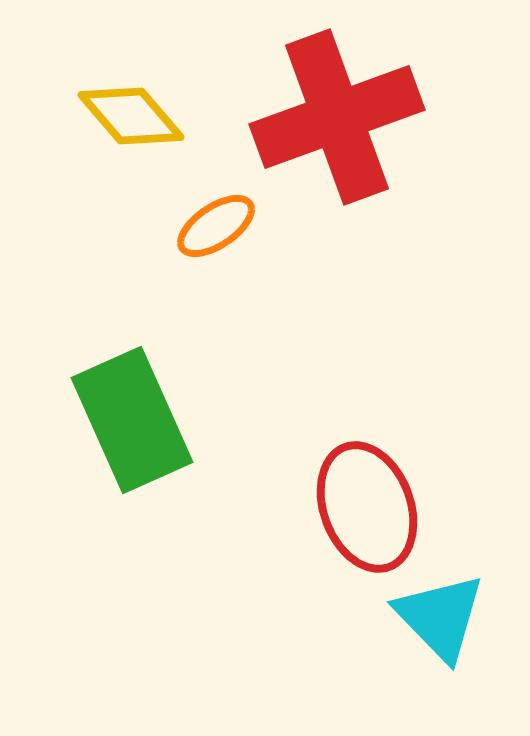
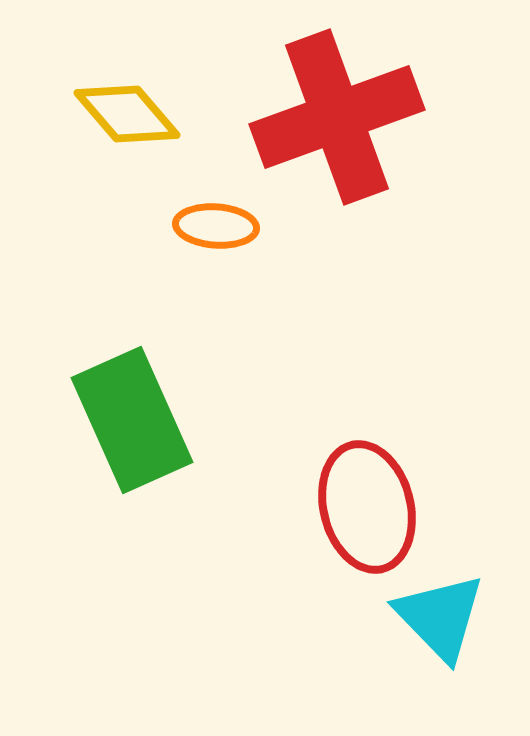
yellow diamond: moved 4 px left, 2 px up
orange ellipse: rotated 38 degrees clockwise
red ellipse: rotated 6 degrees clockwise
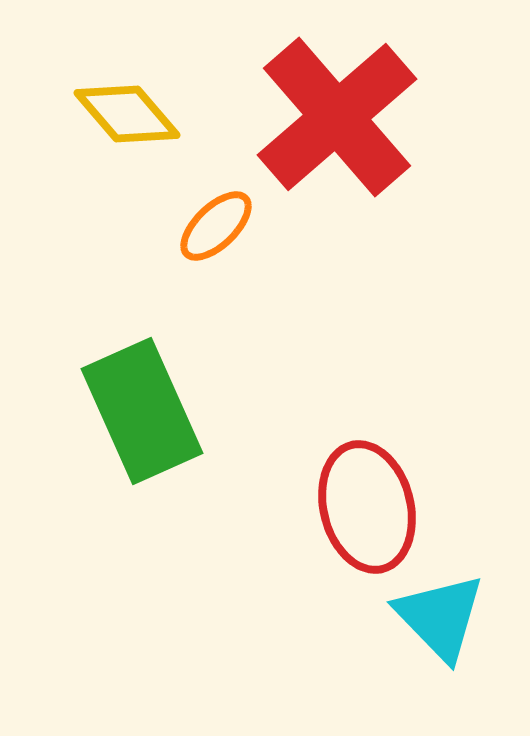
red cross: rotated 21 degrees counterclockwise
orange ellipse: rotated 48 degrees counterclockwise
green rectangle: moved 10 px right, 9 px up
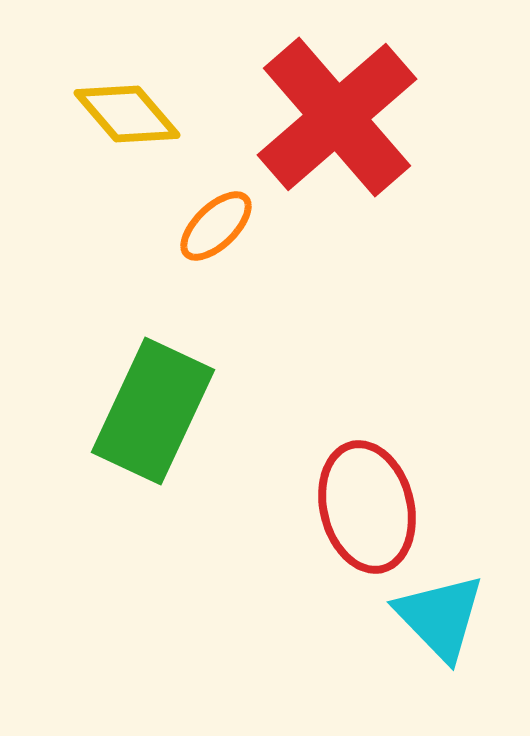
green rectangle: moved 11 px right; rotated 49 degrees clockwise
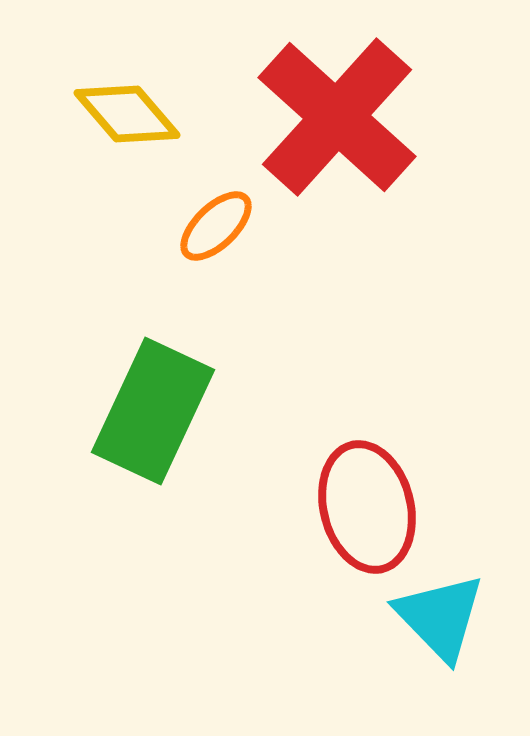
red cross: rotated 7 degrees counterclockwise
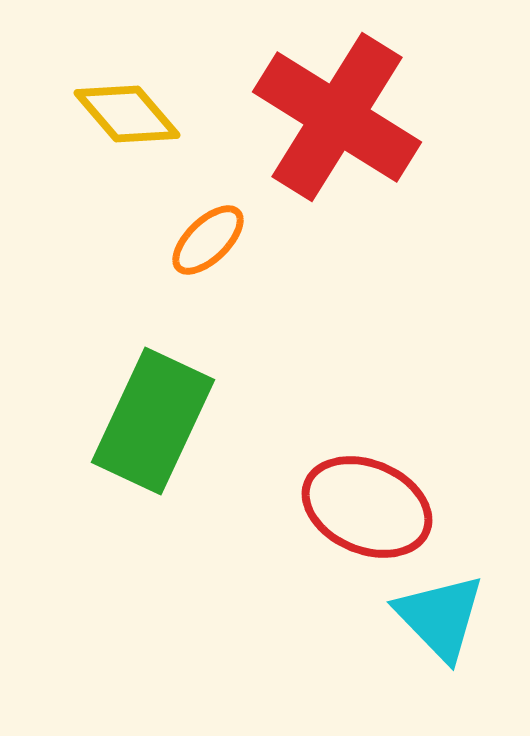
red cross: rotated 10 degrees counterclockwise
orange ellipse: moved 8 px left, 14 px down
green rectangle: moved 10 px down
red ellipse: rotated 53 degrees counterclockwise
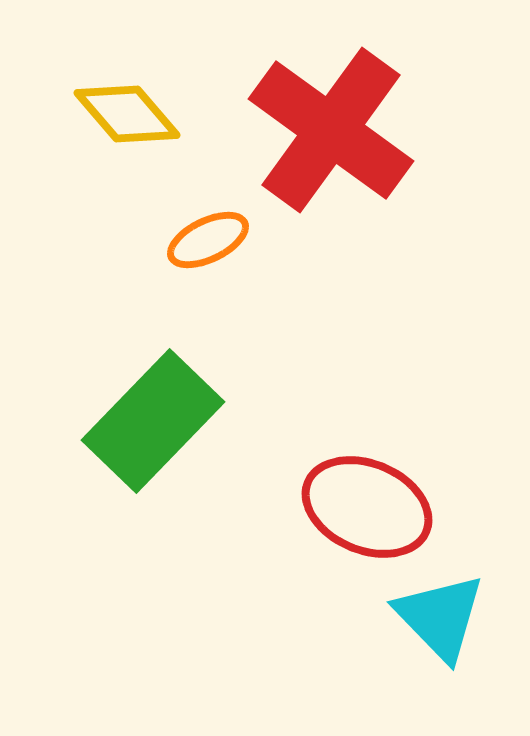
red cross: moved 6 px left, 13 px down; rotated 4 degrees clockwise
orange ellipse: rotated 18 degrees clockwise
green rectangle: rotated 19 degrees clockwise
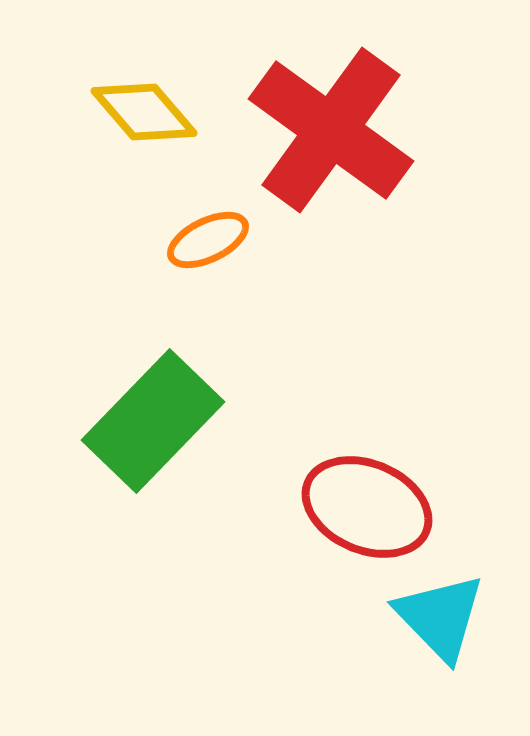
yellow diamond: moved 17 px right, 2 px up
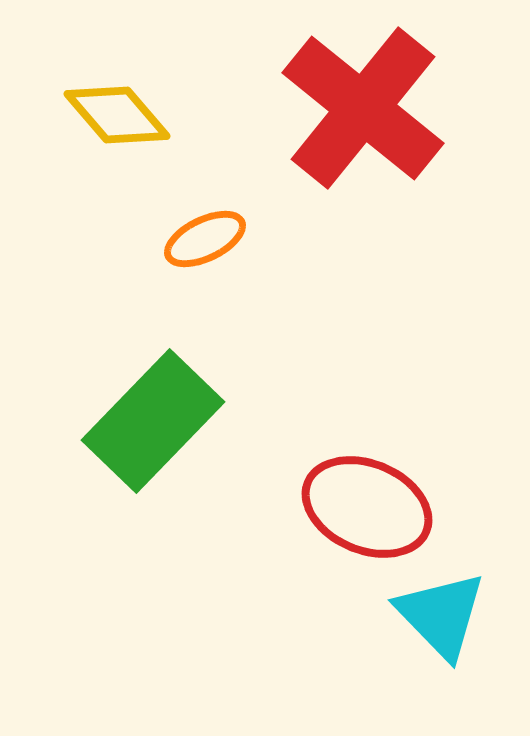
yellow diamond: moved 27 px left, 3 px down
red cross: moved 32 px right, 22 px up; rotated 3 degrees clockwise
orange ellipse: moved 3 px left, 1 px up
cyan triangle: moved 1 px right, 2 px up
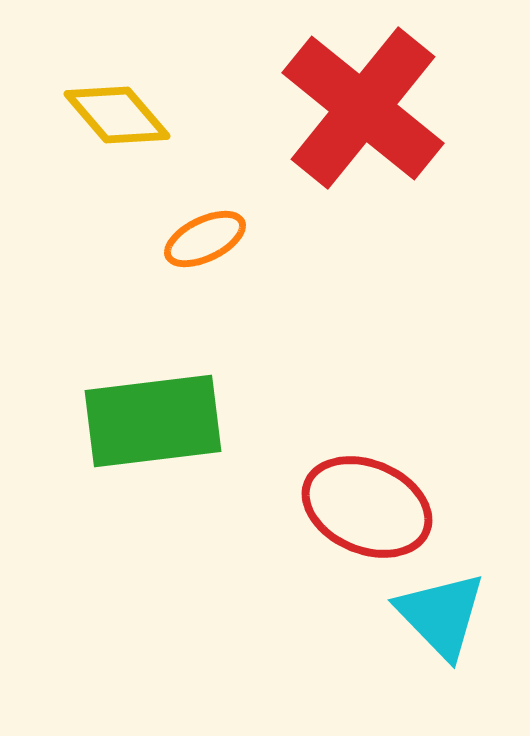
green rectangle: rotated 39 degrees clockwise
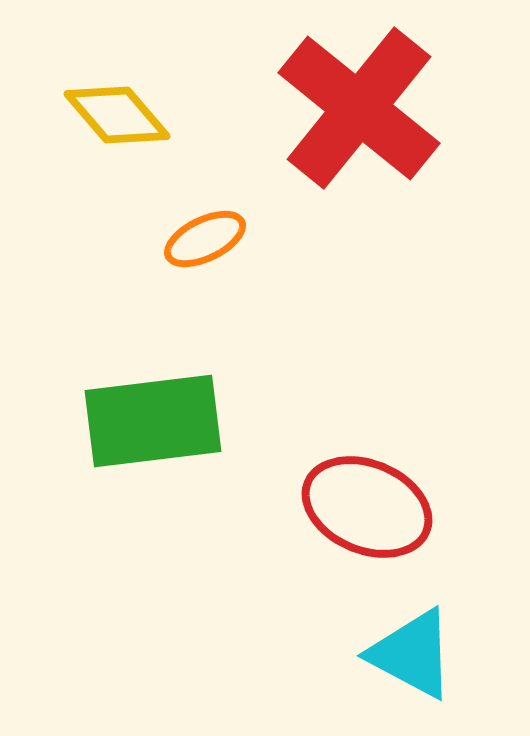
red cross: moved 4 px left
cyan triangle: moved 29 px left, 39 px down; rotated 18 degrees counterclockwise
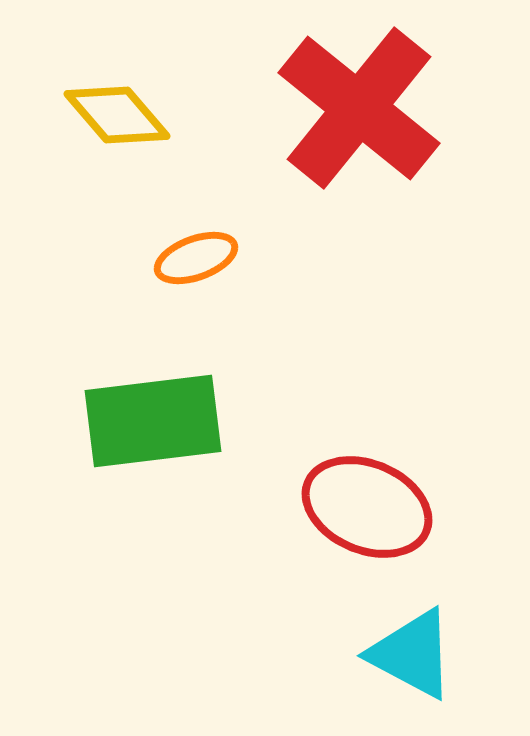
orange ellipse: moved 9 px left, 19 px down; rotated 6 degrees clockwise
